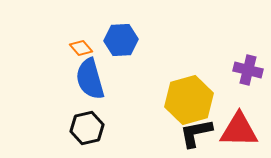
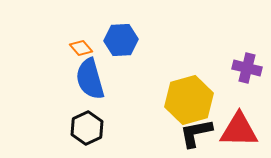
purple cross: moved 1 px left, 2 px up
black hexagon: rotated 12 degrees counterclockwise
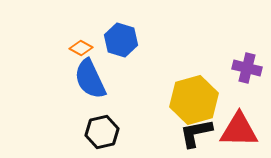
blue hexagon: rotated 20 degrees clockwise
orange diamond: rotated 20 degrees counterclockwise
blue semicircle: rotated 9 degrees counterclockwise
yellow hexagon: moved 5 px right
black hexagon: moved 15 px right, 4 px down; rotated 12 degrees clockwise
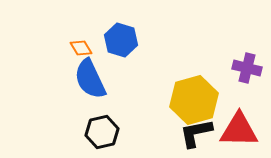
orange diamond: rotated 30 degrees clockwise
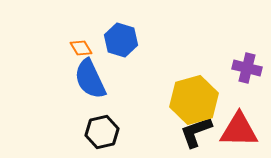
black L-shape: moved 1 px up; rotated 9 degrees counterclockwise
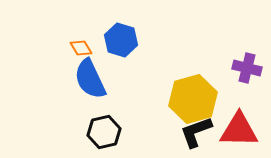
yellow hexagon: moved 1 px left, 1 px up
black hexagon: moved 2 px right
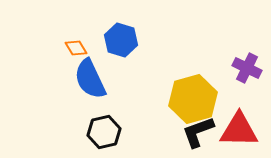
orange diamond: moved 5 px left
purple cross: rotated 12 degrees clockwise
black L-shape: moved 2 px right
